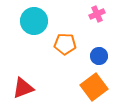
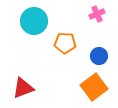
orange pentagon: moved 1 px up
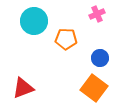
orange pentagon: moved 1 px right, 4 px up
blue circle: moved 1 px right, 2 px down
orange square: moved 1 px down; rotated 16 degrees counterclockwise
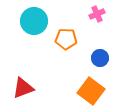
orange square: moved 3 px left, 3 px down
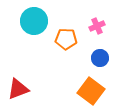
pink cross: moved 12 px down
red triangle: moved 5 px left, 1 px down
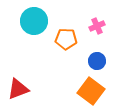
blue circle: moved 3 px left, 3 px down
